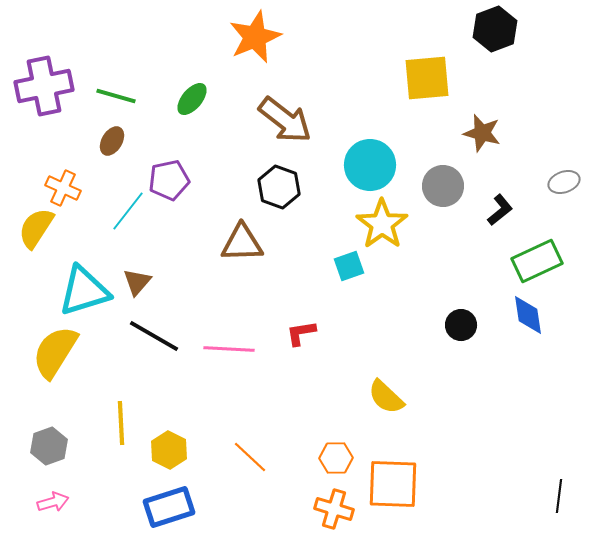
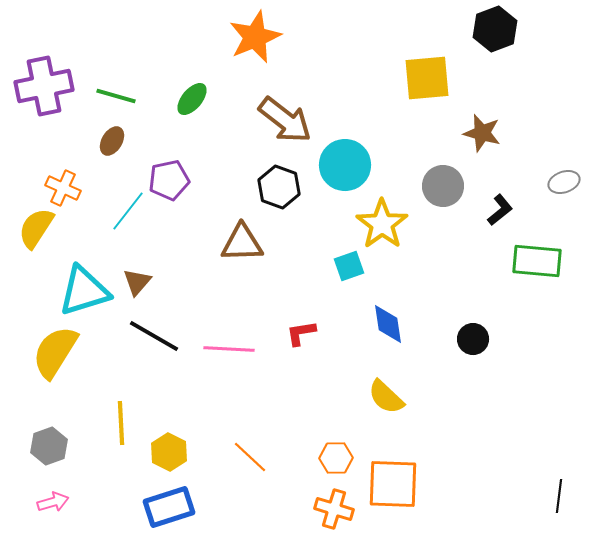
cyan circle at (370, 165): moved 25 px left
green rectangle at (537, 261): rotated 30 degrees clockwise
blue diamond at (528, 315): moved 140 px left, 9 px down
black circle at (461, 325): moved 12 px right, 14 px down
yellow hexagon at (169, 450): moved 2 px down
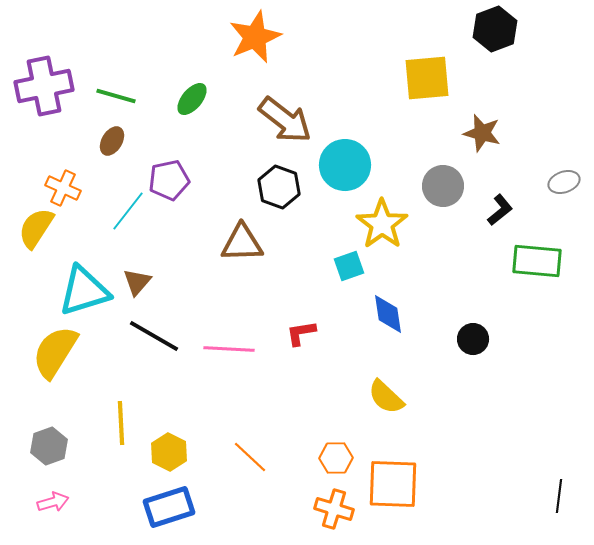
blue diamond at (388, 324): moved 10 px up
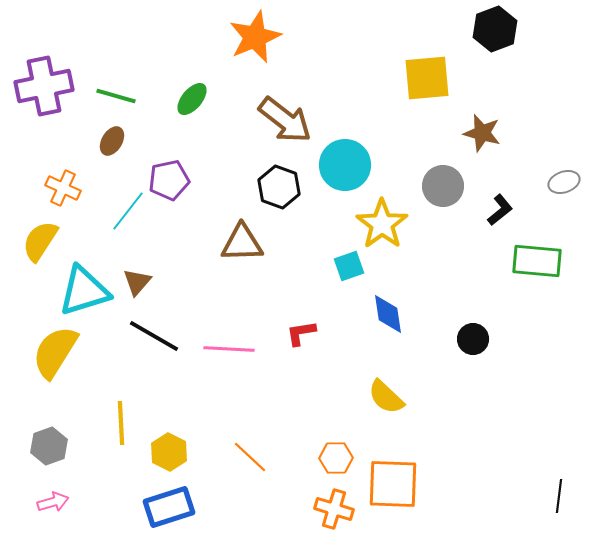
yellow semicircle at (36, 228): moved 4 px right, 13 px down
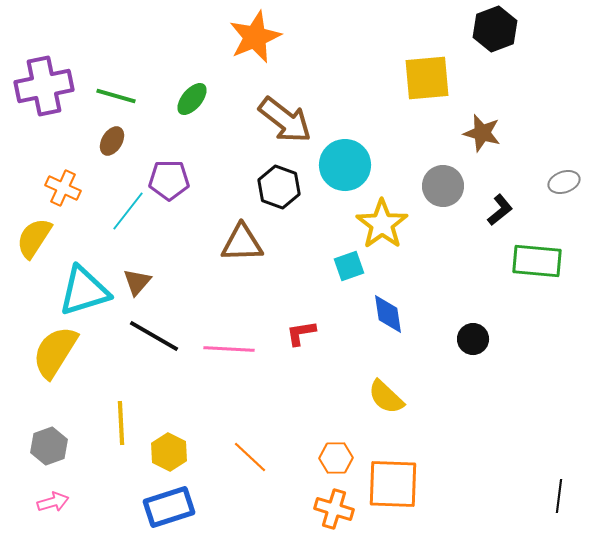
purple pentagon at (169, 180): rotated 12 degrees clockwise
yellow semicircle at (40, 241): moved 6 px left, 3 px up
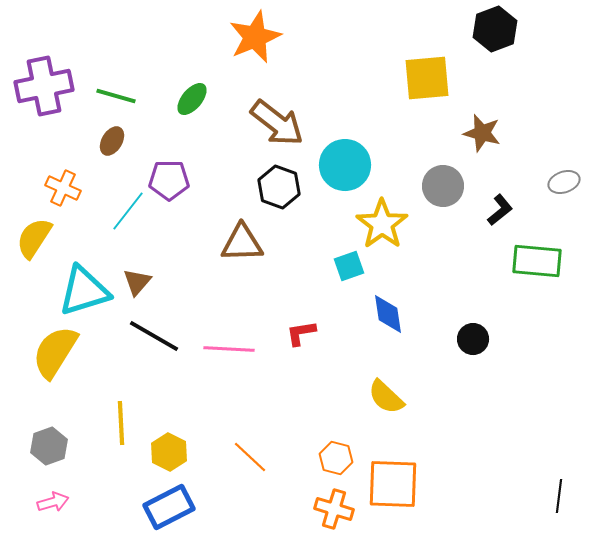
brown arrow at (285, 120): moved 8 px left, 3 px down
orange hexagon at (336, 458): rotated 16 degrees clockwise
blue rectangle at (169, 507): rotated 9 degrees counterclockwise
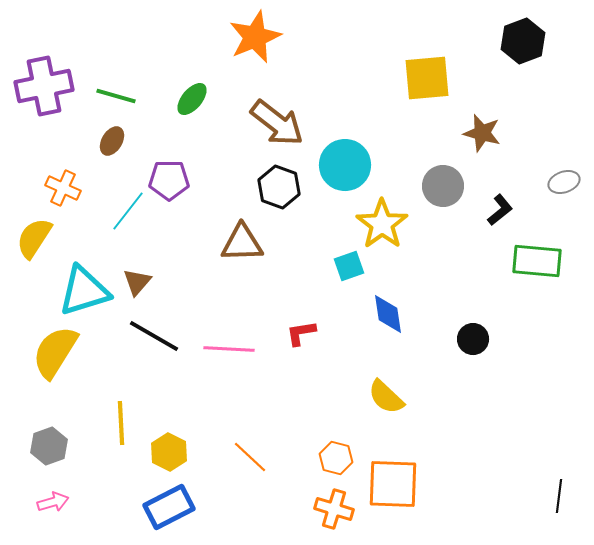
black hexagon at (495, 29): moved 28 px right, 12 px down
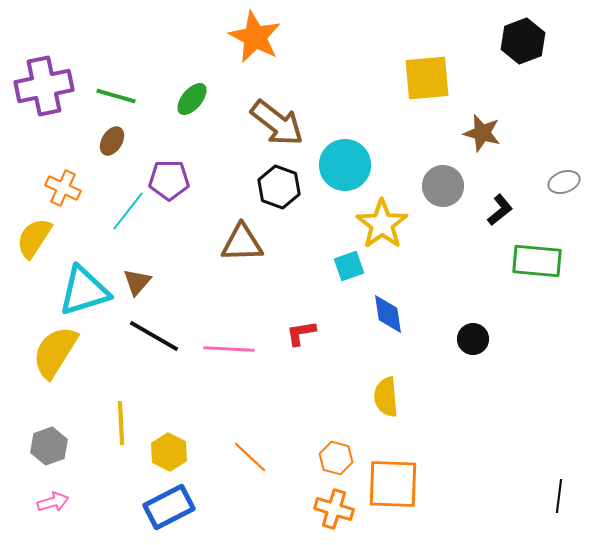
orange star at (255, 37): rotated 22 degrees counterclockwise
yellow semicircle at (386, 397): rotated 42 degrees clockwise
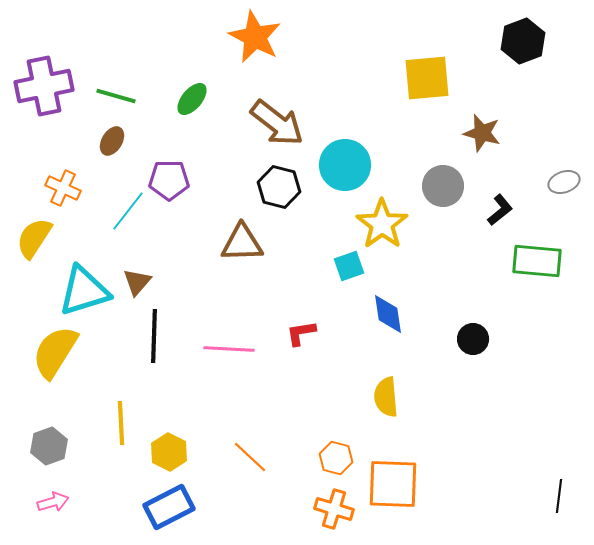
black hexagon at (279, 187): rotated 6 degrees counterclockwise
black line at (154, 336): rotated 62 degrees clockwise
